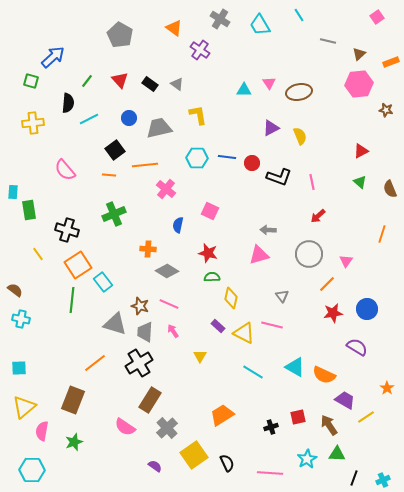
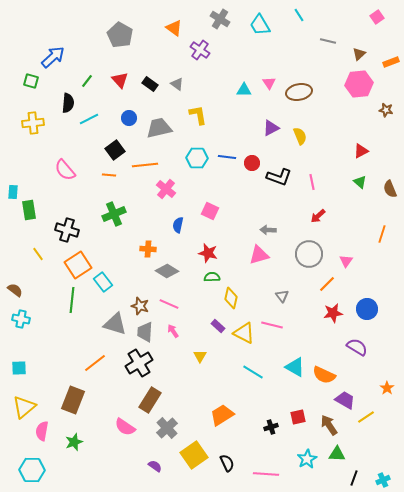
pink line at (270, 473): moved 4 px left, 1 px down
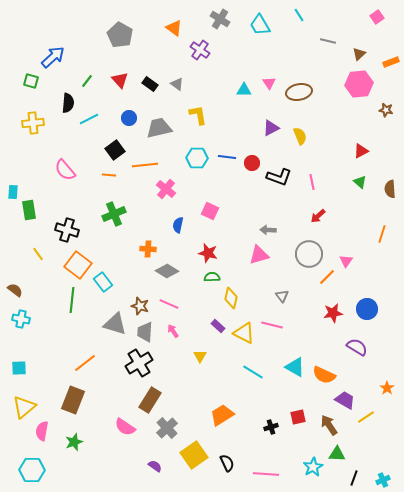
brown semicircle at (390, 189): rotated 18 degrees clockwise
orange square at (78, 265): rotated 20 degrees counterclockwise
orange line at (327, 284): moved 7 px up
orange line at (95, 363): moved 10 px left
cyan star at (307, 459): moved 6 px right, 8 px down
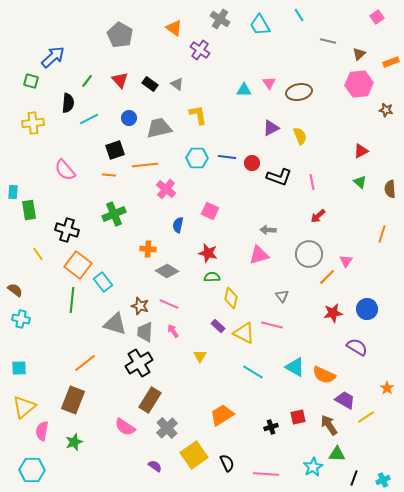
black square at (115, 150): rotated 18 degrees clockwise
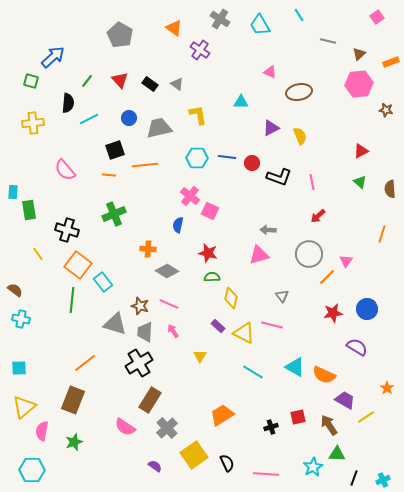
pink triangle at (269, 83): moved 1 px right, 11 px up; rotated 32 degrees counterclockwise
cyan triangle at (244, 90): moved 3 px left, 12 px down
pink cross at (166, 189): moved 24 px right, 7 px down
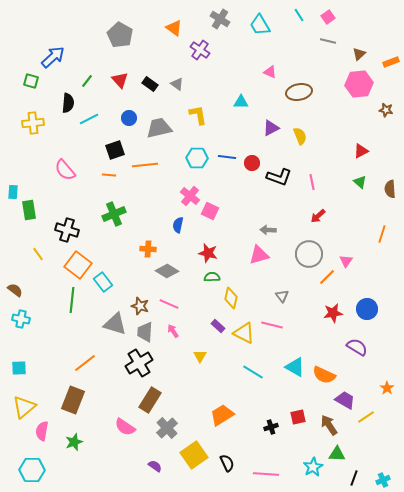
pink square at (377, 17): moved 49 px left
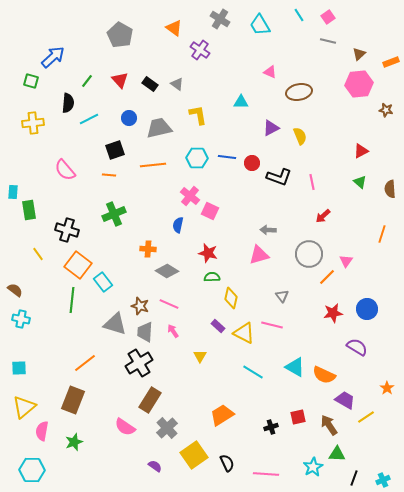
orange line at (145, 165): moved 8 px right
red arrow at (318, 216): moved 5 px right
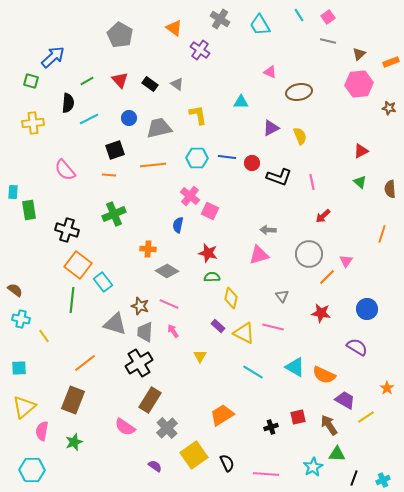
green line at (87, 81): rotated 24 degrees clockwise
brown star at (386, 110): moved 3 px right, 2 px up
yellow line at (38, 254): moved 6 px right, 82 px down
red star at (333, 313): moved 12 px left; rotated 18 degrees clockwise
pink line at (272, 325): moved 1 px right, 2 px down
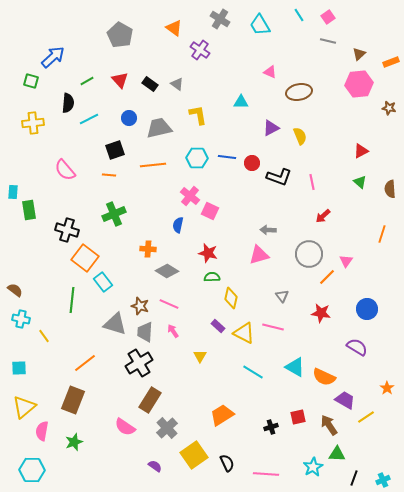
orange square at (78, 265): moved 7 px right, 7 px up
orange semicircle at (324, 375): moved 2 px down
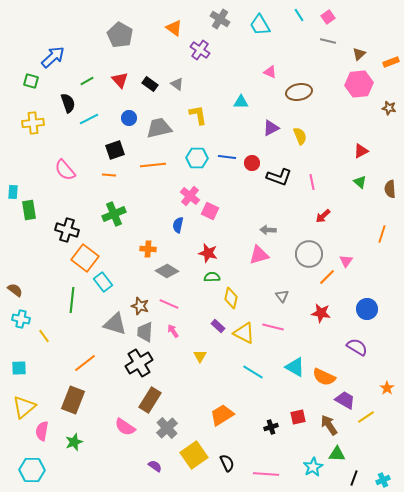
black semicircle at (68, 103): rotated 24 degrees counterclockwise
